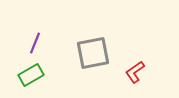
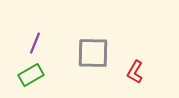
gray square: rotated 12 degrees clockwise
red L-shape: rotated 25 degrees counterclockwise
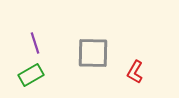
purple line: rotated 40 degrees counterclockwise
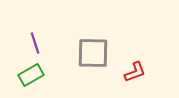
red L-shape: rotated 140 degrees counterclockwise
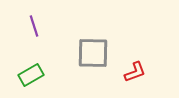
purple line: moved 1 px left, 17 px up
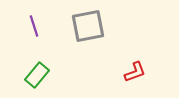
gray square: moved 5 px left, 27 px up; rotated 12 degrees counterclockwise
green rectangle: moved 6 px right; rotated 20 degrees counterclockwise
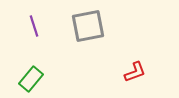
green rectangle: moved 6 px left, 4 px down
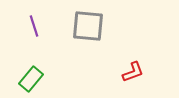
gray square: rotated 16 degrees clockwise
red L-shape: moved 2 px left
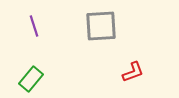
gray square: moved 13 px right; rotated 8 degrees counterclockwise
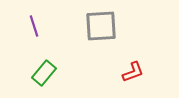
green rectangle: moved 13 px right, 6 px up
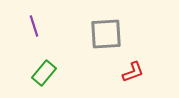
gray square: moved 5 px right, 8 px down
